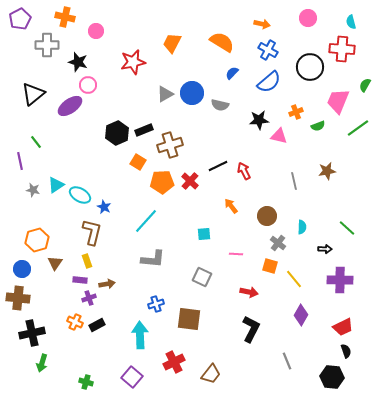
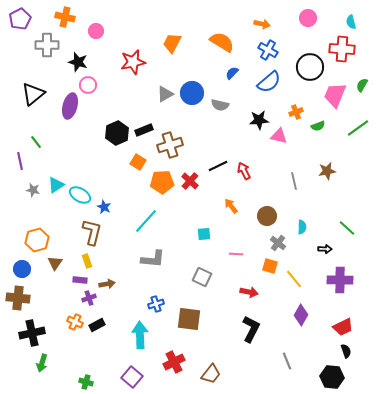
green semicircle at (365, 85): moved 3 px left
pink trapezoid at (338, 101): moved 3 px left, 6 px up
purple ellipse at (70, 106): rotated 40 degrees counterclockwise
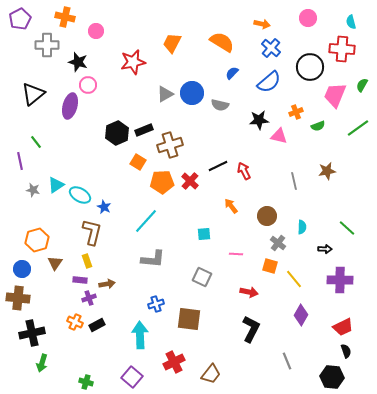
blue cross at (268, 50): moved 3 px right, 2 px up; rotated 12 degrees clockwise
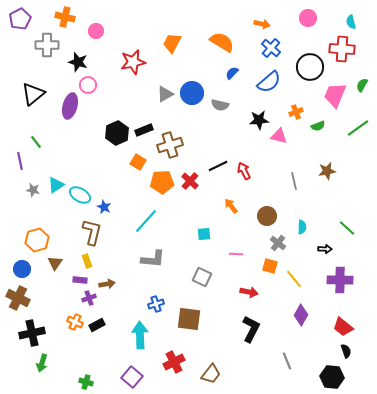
brown cross at (18, 298): rotated 20 degrees clockwise
red trapezoid at (343, 327): rotated 65 degrees clockwise
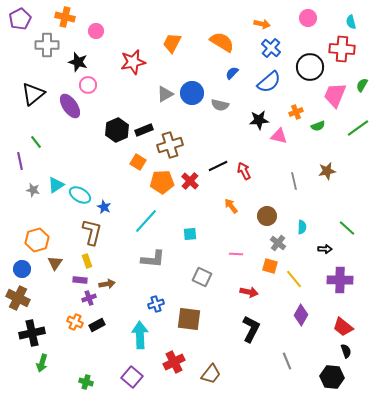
purple ellipse at (70, 106): rotated 50 degrees counterclockwise
black hexagon at (117, 133): moved 3 px up
cyan square at (204, 234): moved 14 px left
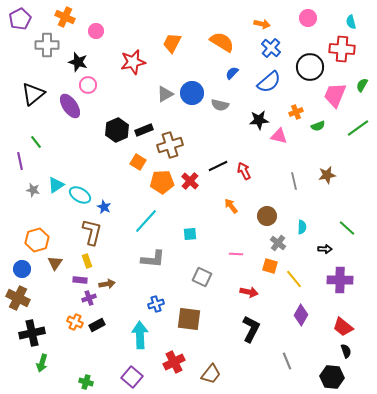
orange cross at (65, 17): rotated 12 degrees clockwise
brown star at (327, 171): moved 4 px down
